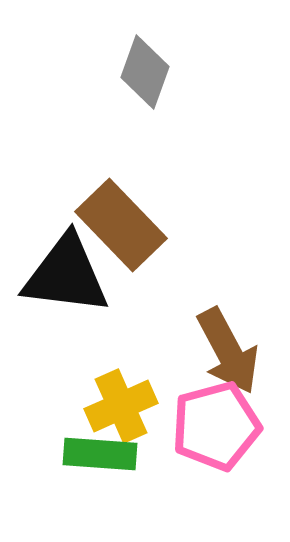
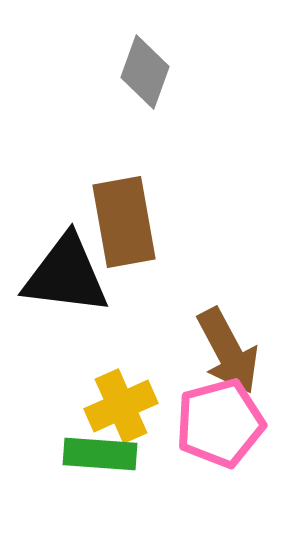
brown rectangle: moved 3 px right, 3 px up; rotated 34 degrees clockwise
pink pentagon: moved 4 px right, 3 px up
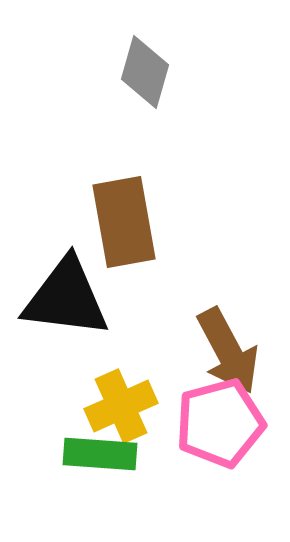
gray diamond: rotated 4 degrees counterclockwise
black triangle: moved 23 px down
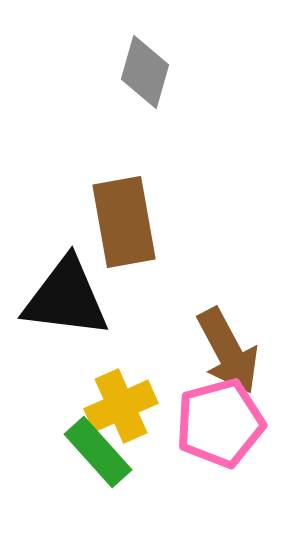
green rectangle: moved 2 px left, 2 px up; rotated 44 degrees clockwise
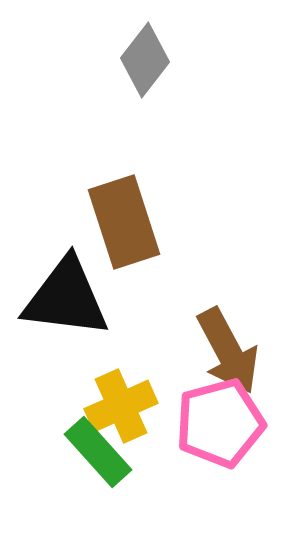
gray diamond: moved 12 px up; rotated 22 degrees clockwise
brown rectangle: rotated 8 degrees counterclockwise
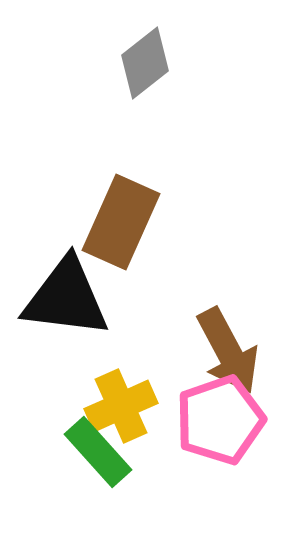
gray diamond: moved 3 px down; rotated 14 degrees clockwise
brown rectangle: moved 3 px left; rotated 42 degrees clockwise
pink pentagon: moved 3 px up; rotated 4 degrees counterclockwise
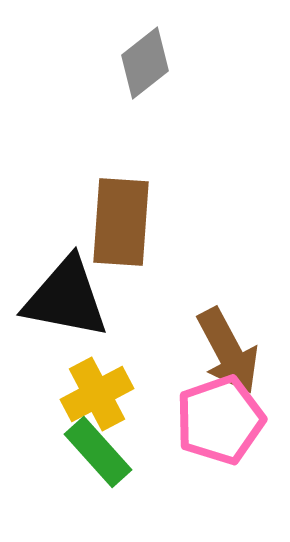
brown rectangle: rotated 20 degrees counterclockwise
black triangle: rotated 4 degrees clockwise
yellow cross: moved 24 px left, 12 px up; rotated 4 degrees counterclockwise
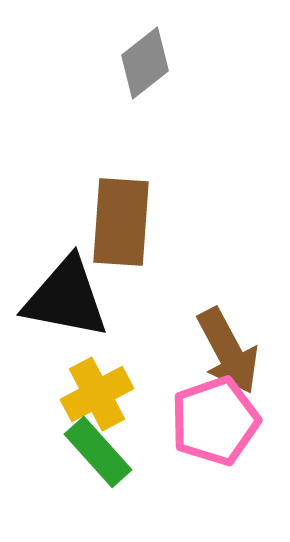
pink pentagon: moved 5 px left, 1 px down
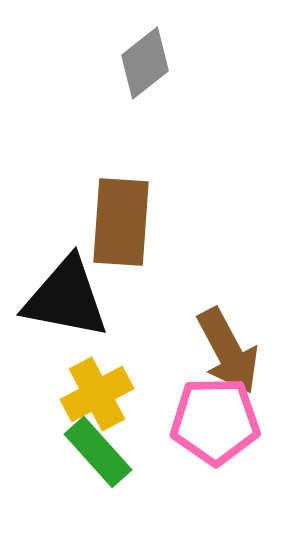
pink pentagon: rotated 18 degrees clockwise
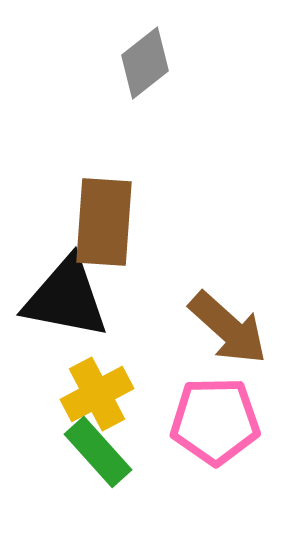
brown rectangle: moved 17 px left
brown arrow: moved 23 px up; rotated 20 degrees counterclockwise
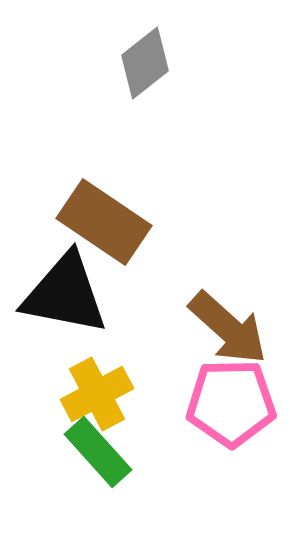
brown rectangle: rotated 60 degrees counterclockwise
black triangle: moved 1 px left, 4 px up
pink pentagon: moved 16 px right, 18 px up
